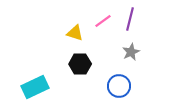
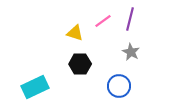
gray star: rotated 18 degrees counterclockwise
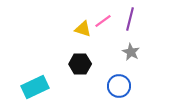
yellow triangle: moved 8 px right, 4 px up
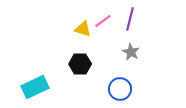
blue circle: moved 1 px right, 3 px down
